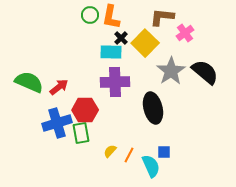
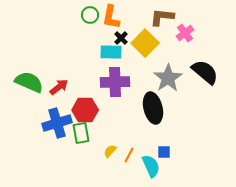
gray star: moved 3 px left, 7 px down
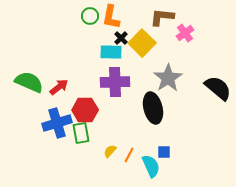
green circle: moved 1 px down
yellow square: moved 3 px left
black semicircle: moved 13 px right, 16 px down
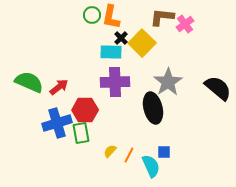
green circle: moved 2 px right, 1 px up
pink cross: moved 9 px up
gray star: moved 4 px down
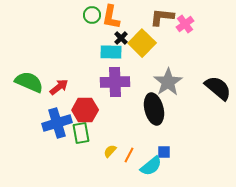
black ellipse: moved 1 px right, 1 px down
cyan semicircle: rotated 75 degrees clockwise
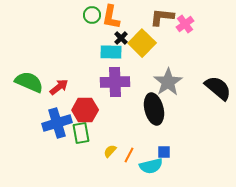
cyan semicircle: rotated 25 degrees clockwise
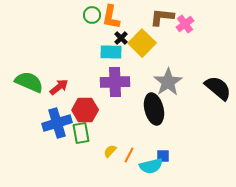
blue square: moved 1 px left, 4 px down
